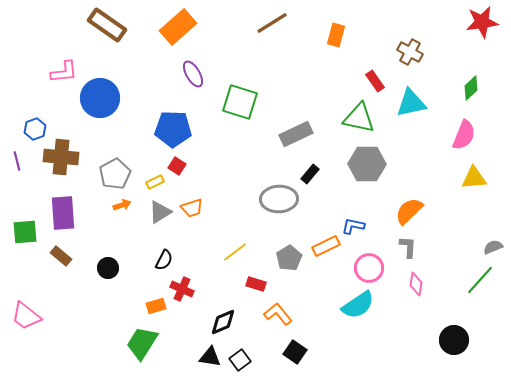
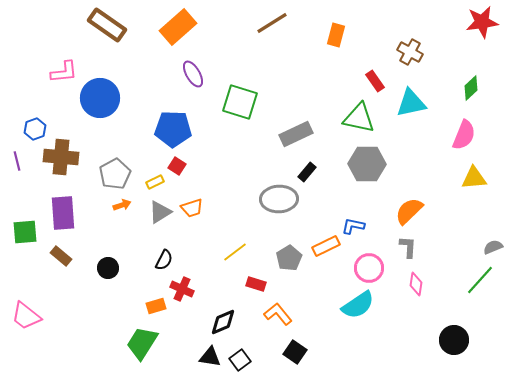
black rectangle at (310, 174): moved 3 px left, 2 px up
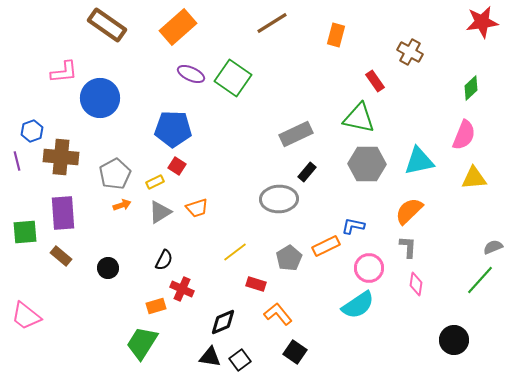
purple ellipse at (193, 74): moved 2 px left; rotated 36 degrees counterclockwise
green square at (240, 102): moved 7 px left, 24 px up; rotated 18 degrees clockwise
cyan triangle at (411, 103): moved 8 px right, 58 px down
blue hexagon at (35, 129): moved 3 px left, 2 px down
orange trapezoid at (192, 208): moved 5 px right
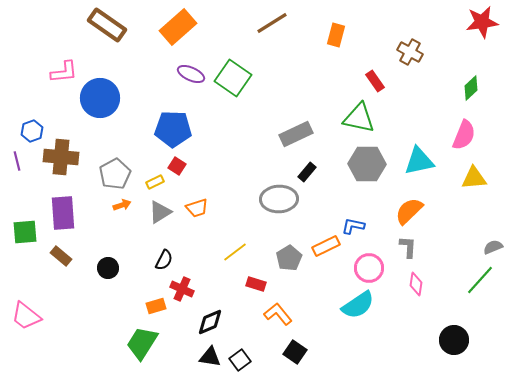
black diamond at (223, 322): moved 13 px left
